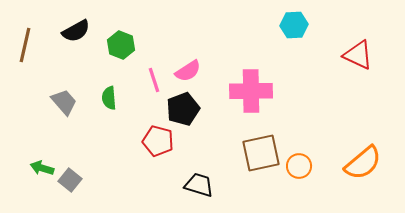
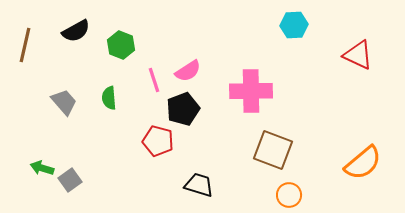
brown square: moved 12 px right, 3 px up; rotated 33 degrees clockwise
orange circle: moved 10 px left, 29 px down
gray square: rotated 15 degrees clockwise
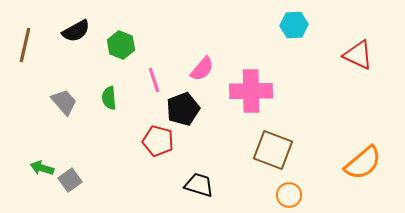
pink semicircle: moved 14 px right, 2 px up; rotated 16 degrees counterclockwise
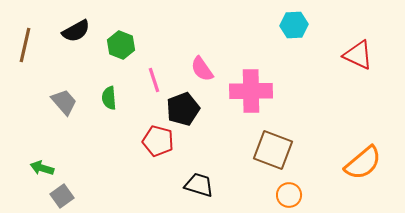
pink semicircle: rotated 104 degrees clockwise
gray square: moved 8 px left, 16 px down
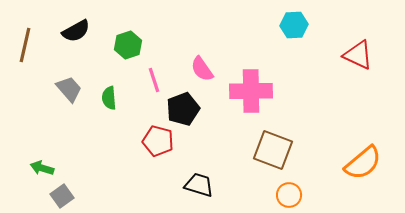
green hexagon: moved 7 px right; rotated 20 degrees clockwise
gray trapezoid: moved 5 px right, 13 px up
